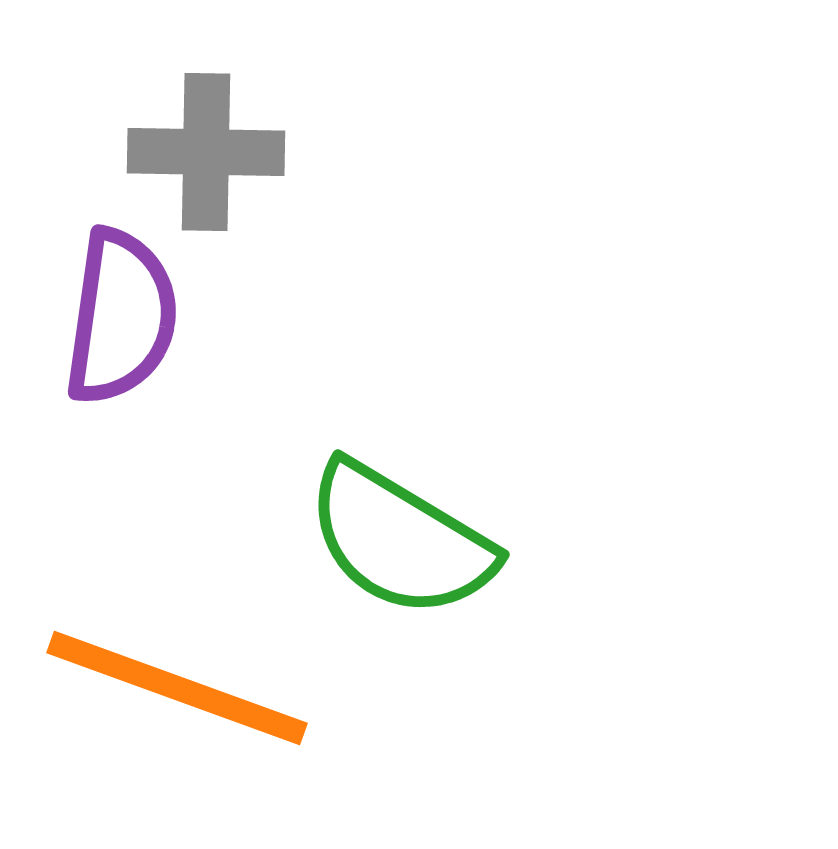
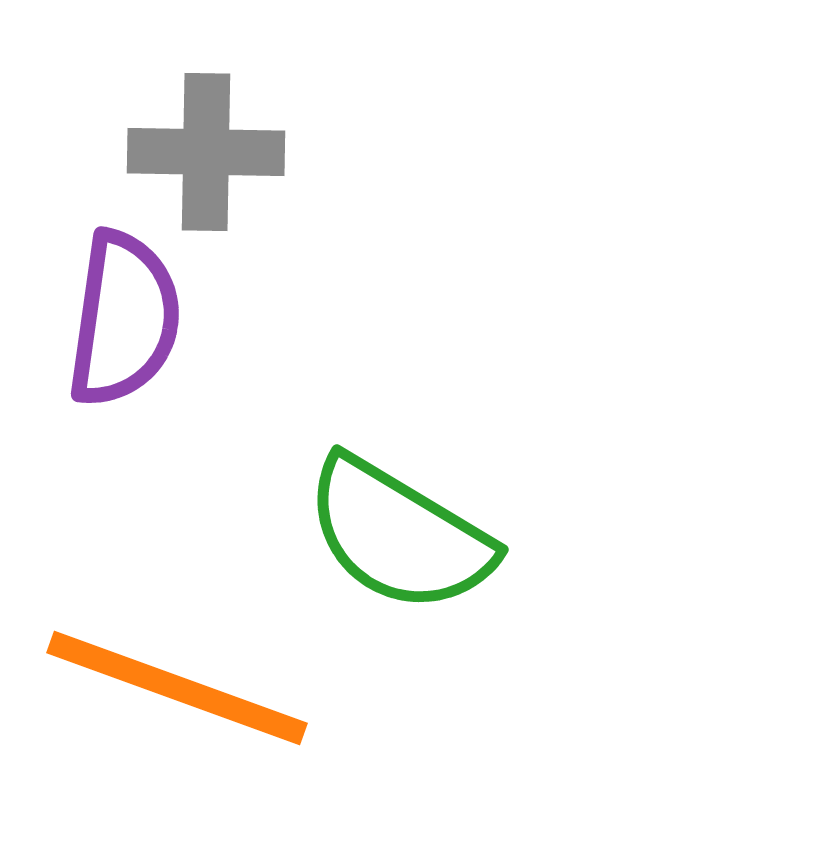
purple semicircle: moved 3 px right, 2 px down
green semicircle: moved 1 px left, 5 px up
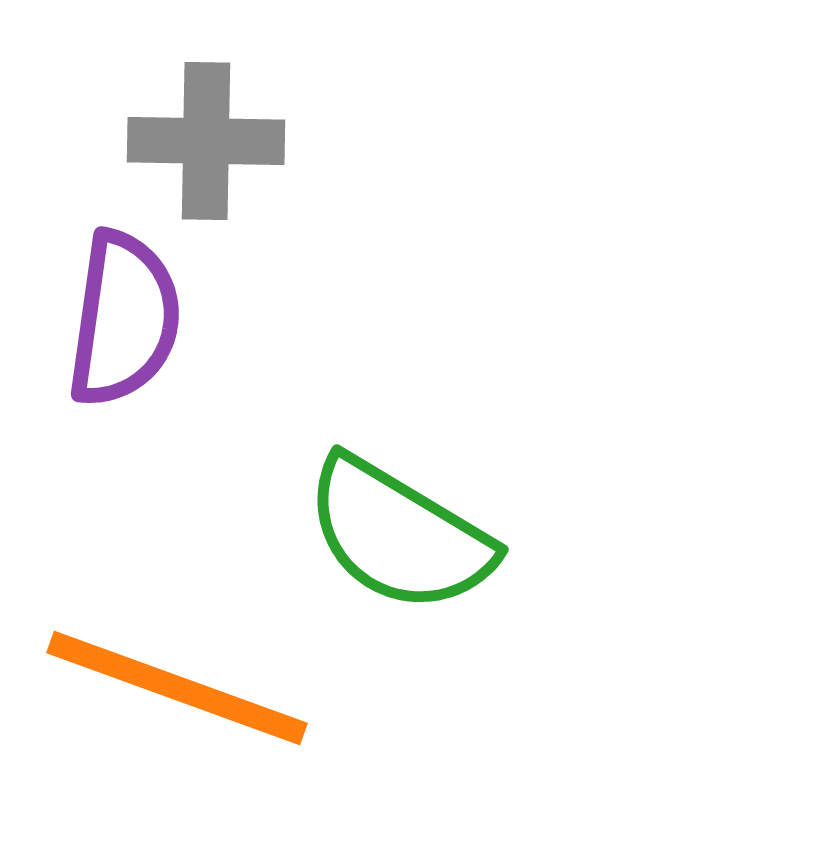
gray cross: moved 11 px up
